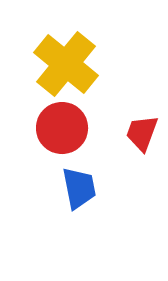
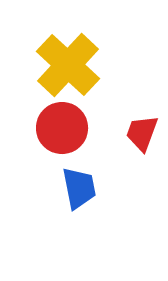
yellow cross: moved 2 px right, 1 px down; rotated 4 degrees clockwise
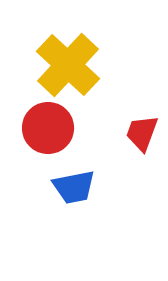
red circle: moved 14 px left
blue trapezoid: moved 5 px left, 1 px up; rotated 90 degrees clockwise
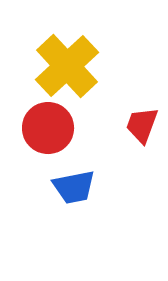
yellow cross: moved 1 px left, 1 px down; rotated 4 degrees clockwise
red trapezoid: moved 8 px up
